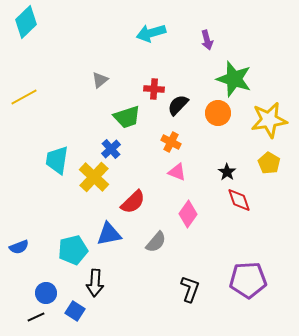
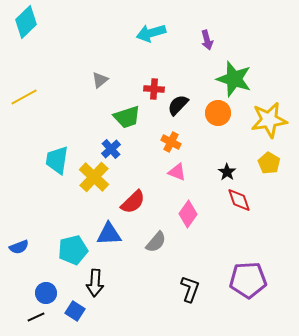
blue triangle: rotated 8 degrees clockwise
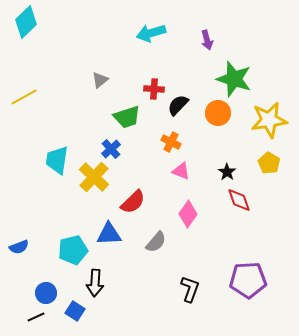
pink triangle: moved 4 px right, 1 px up
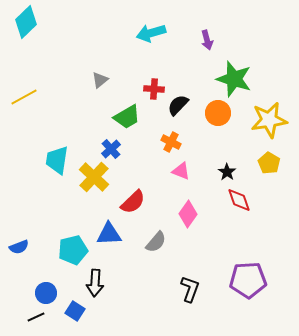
green trapezoid: rotated 12 degrees counterclockwise
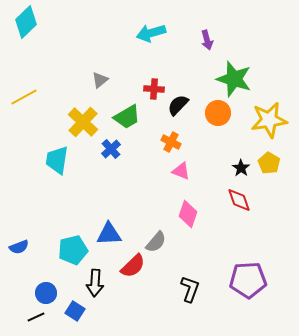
black star: moved 14 px right, 4 px up
yellow cross: moved 11 px left, 55 px up
red semicircle: moved 64 px down
pink diamond: rotated 16 degrees counterclockwise
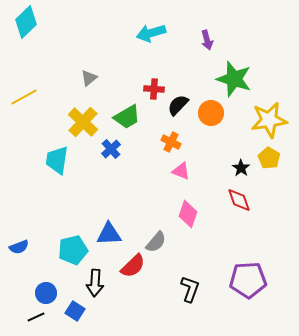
gray triangle: moved 11 px left, 2 px up
orange circle: moved 7 px left
yellow pentagon: moved 5 px up
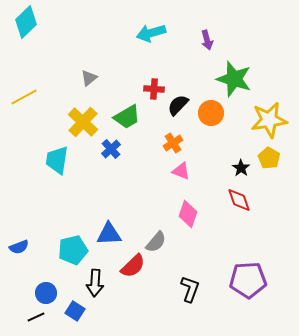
orange cross: moved 2 px right, 1 px down; rotated 30 degrees clockwise
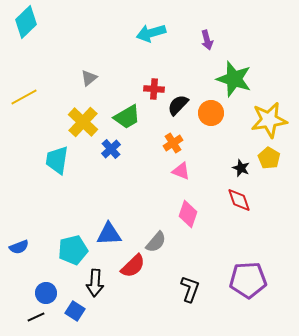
black star: rotated 12 degrees counterclockwise
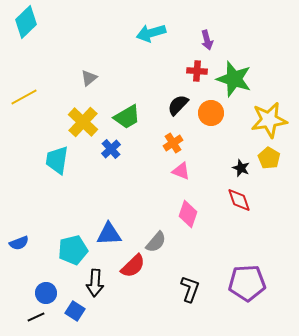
red cross: moved 43 px right, 18 px up
blue semicircle: moved 4 px up
purple pentagon: moved 1 px left, 3 px down
